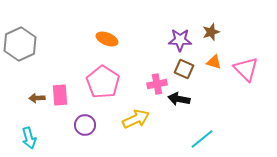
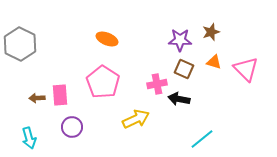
gray hexagon: rotated 8 degrees counterclockwise
purple circle: moved 13 px left, 2 px down
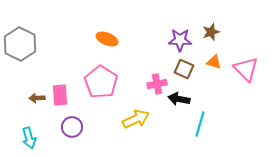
pink pentagon: moved 2 px left
cyan line: moved 2 px left, 15 px up; rotated 35 degrees counterclockwise
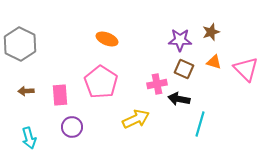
brown arrow: moved 11 px left, 7 px up
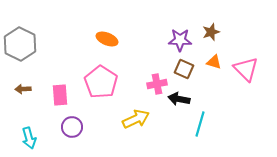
brown arrow: moved 3 px left, 2 px up
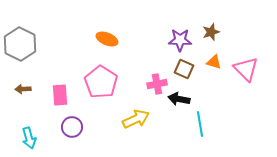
cyan line: rotated 25 degrees counterclockwise
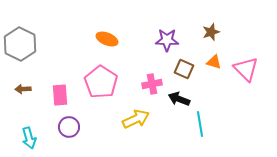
purple star: moved 13 px left
pink cross: moved 5 px left
black arrow: rotated 10 degrees clockwise
purple circle: moved 3 px left
